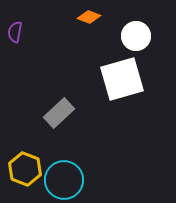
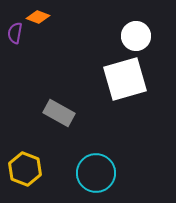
orange diamond: moved 51 px left
purple semicircle: moved 1 px down
white square: moved 3 px right
gray rectangle: rotated 72 degrees clockwise
cyan circle: moved 32 px right, 7 px up
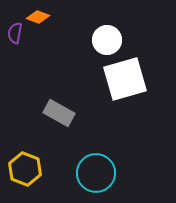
white circle: moved 29 px left, 4 px down
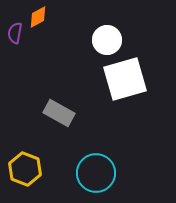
orange diamond: rotated 50 degrees counterclockwise
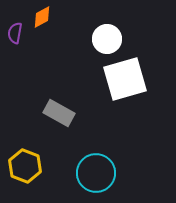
orange diamond: moved 4 px right
white circle: moved 1 px up
yellow hexagon: moved 3 px up
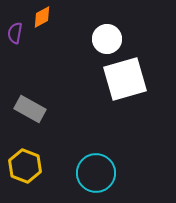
gray rectangle: moved 29 px left, 4 px up
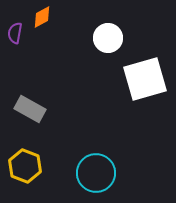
white circle: moved 1 px right, 1 px up
white square: moved 20 px right
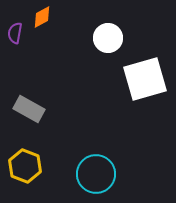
gray rectangle: moved 1 px left
cyan circle: moved 1 px down
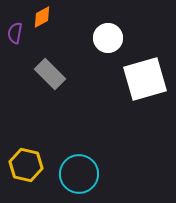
gray rectangle: moved 21 px right, 35 px up; rotated 16 degrees clockwise
yellow hexagon: moved 1 px right, 1 px up; rotated 8 degrees counterclockwise
cyan circle: moved 17 px left
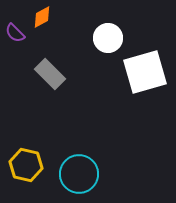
purple semicircle: rotated 55 degrees counterclockwise
white square: moved 7 px up
